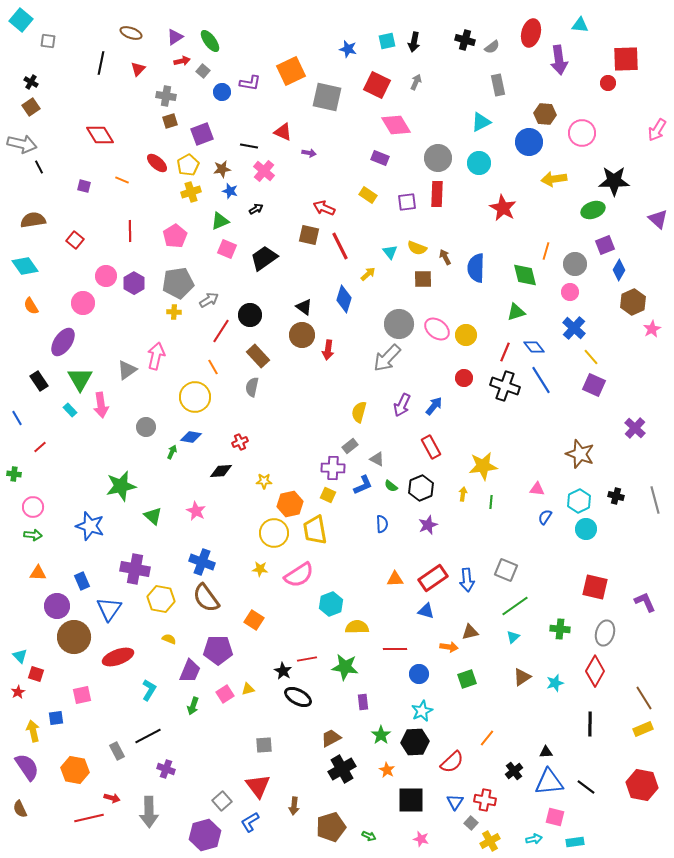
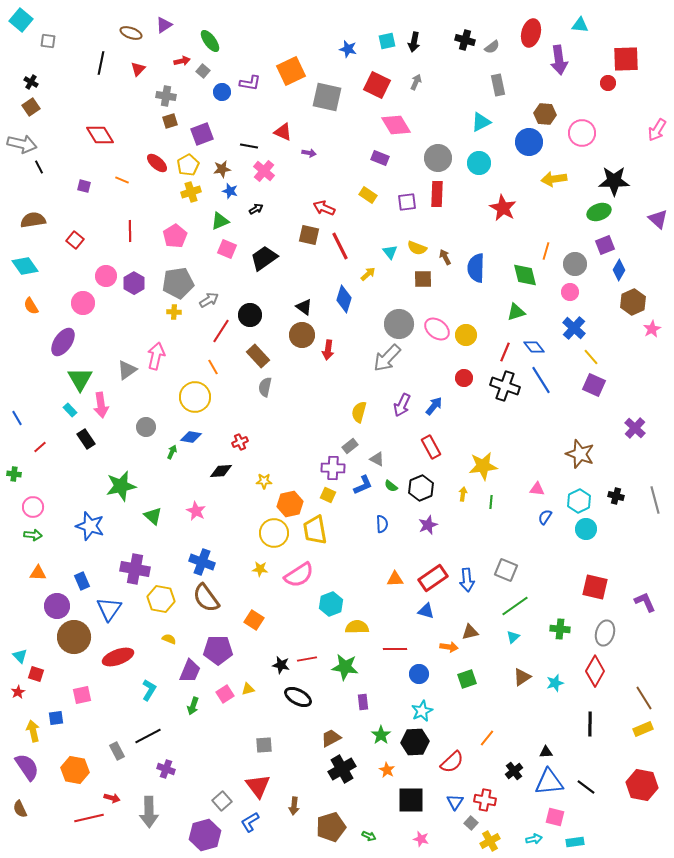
purple triangle at (175, 37): moved 11 px left, 12 px up
green ellipse at (593, 210): moved 6 px right, 2 px down
black rectangle at (39, 381): moved 47 px right, 58 px down
gray semicircle at (252, 387): moved 13 px right
black star at (283, 671): moved 2 px left, 6 px up; rotated 18 degrees counterclockwise
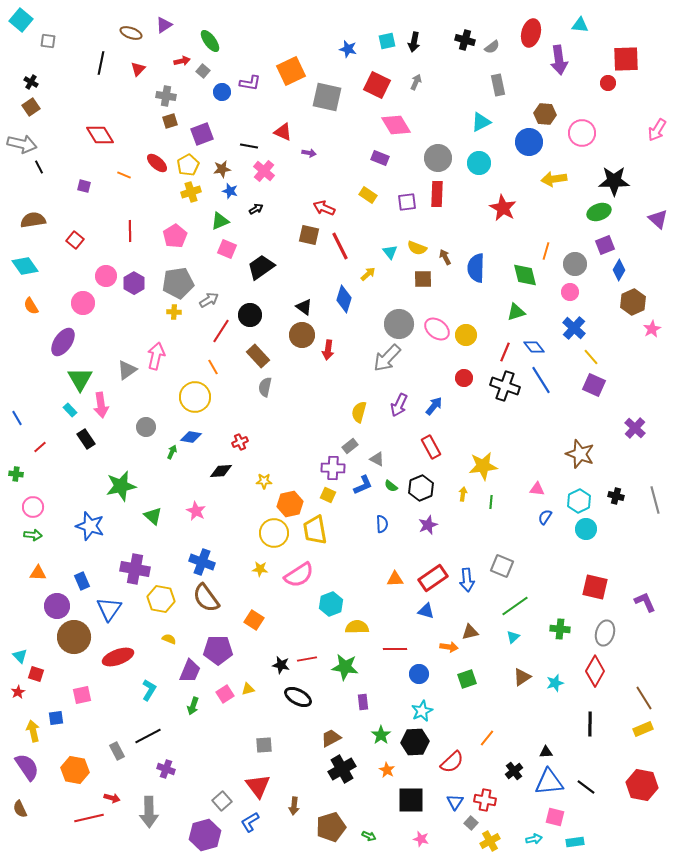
orange line at (122, 180): moved 2 px right, 5 px up
black trapezoid at (264, 258): moved 3 px left, 9 px down
purple arrow at (402, 405): moved 3 px left
green cross at (14, 474): moved 2 px right
gray square at (506, 570): moved 4 px left, 4 px up
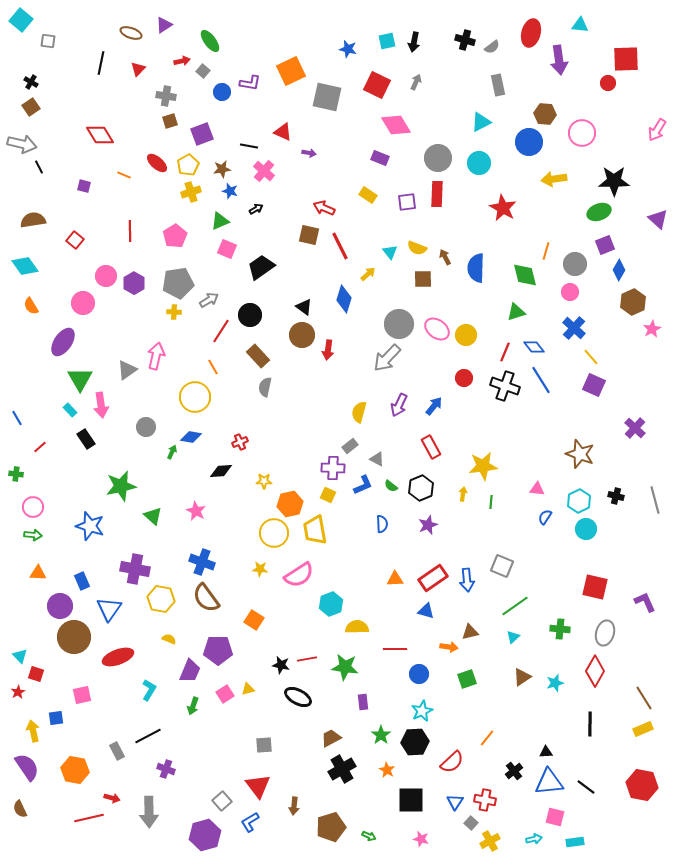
purple circle at (57, 606): moved 3 px right
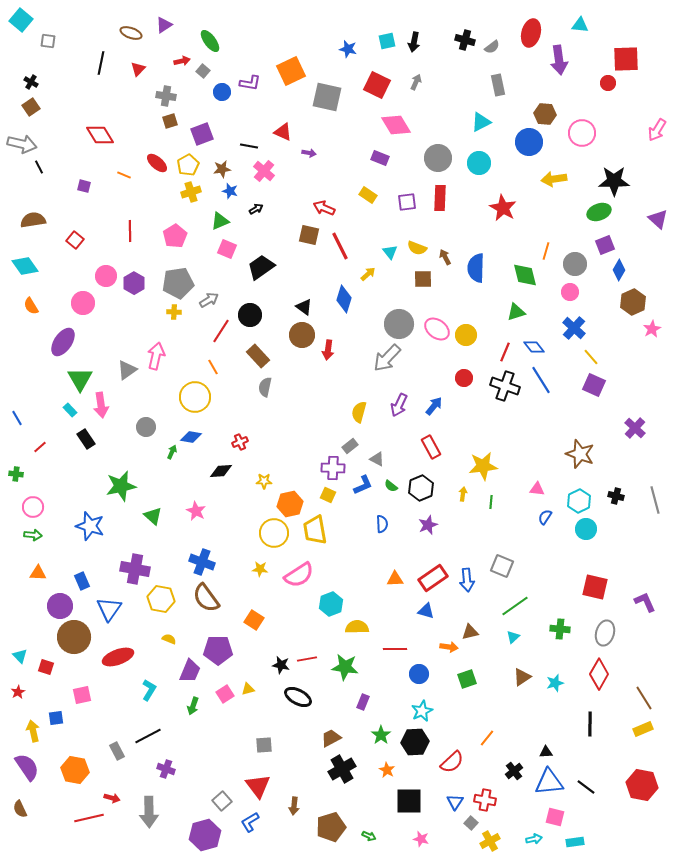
red rectangle at (437, 194): moved 3 px right, 4 px down
red diamond at (595, 671): moved 4 px right, 3 px down
red square at (36, 674): moved 10 px right, 7 px up
purple rectangle at (363, 702): rotated 28 degrees clockwise
black square at (411, 800): moved 2 px left, 1 px down
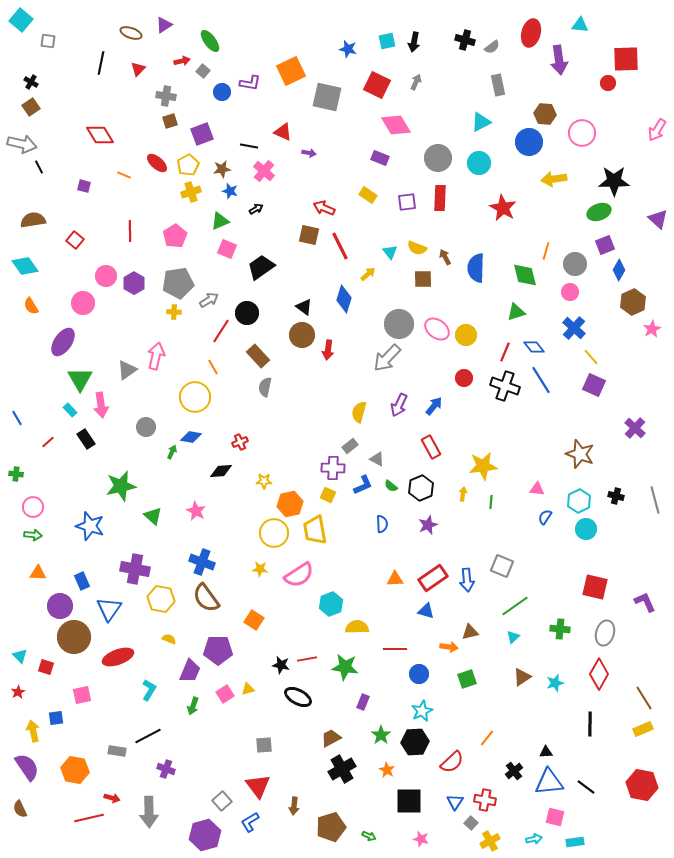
black circle at (250, 315): moved 3 px left, 2 px up
red line at (40, 447): moved 8 px right, 5 px up
gray rectangle at (117, 751): rotated 54 degrees counterclockwise
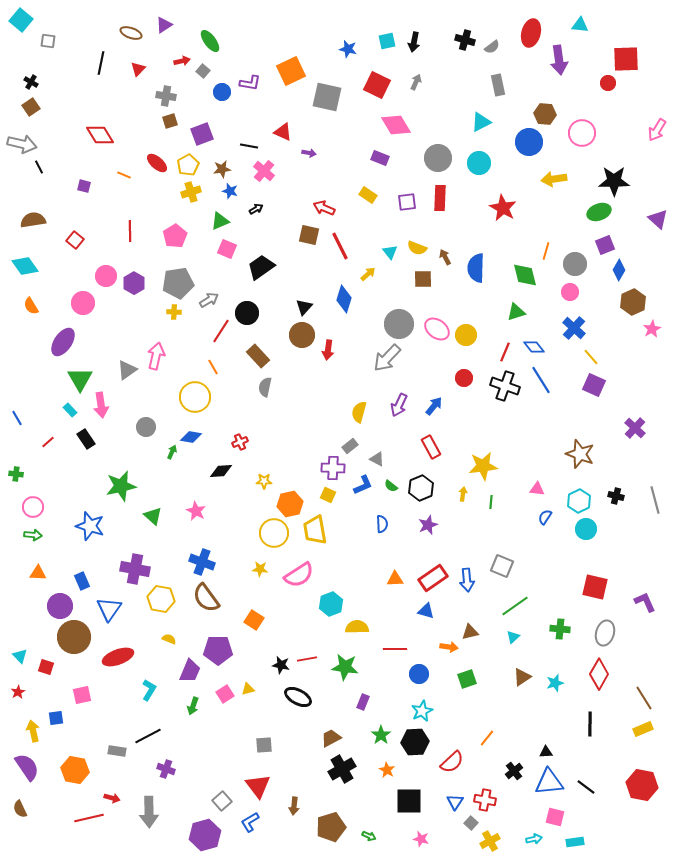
black triangle at (304, 307): rotated 36 degrees clockwise
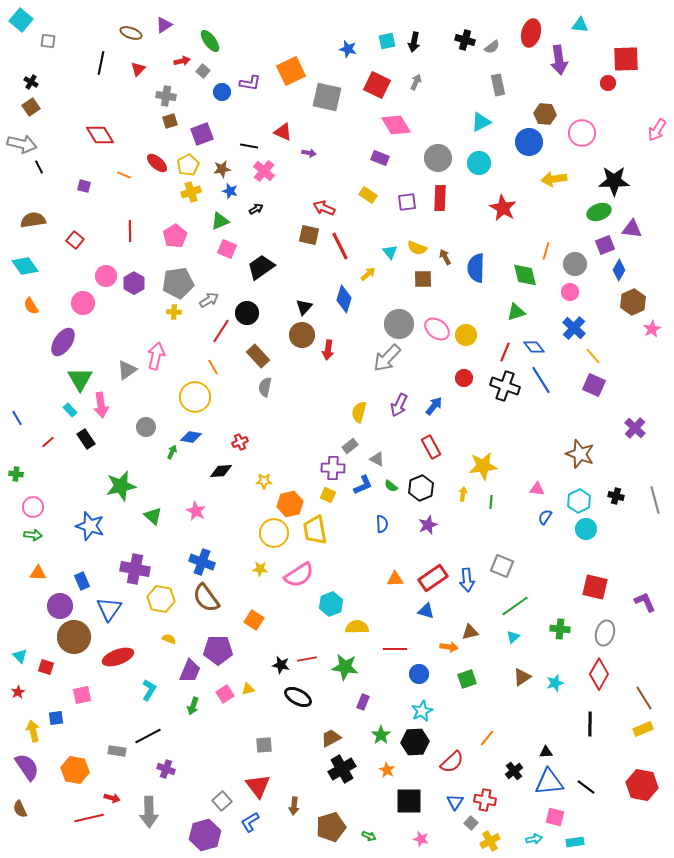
purple triangle at (658, 219): moved 26 px left, 10 px down; rotated 35 degrees counterclockwise
yellow line at (591, 357): moved 2 px right, 1 px up
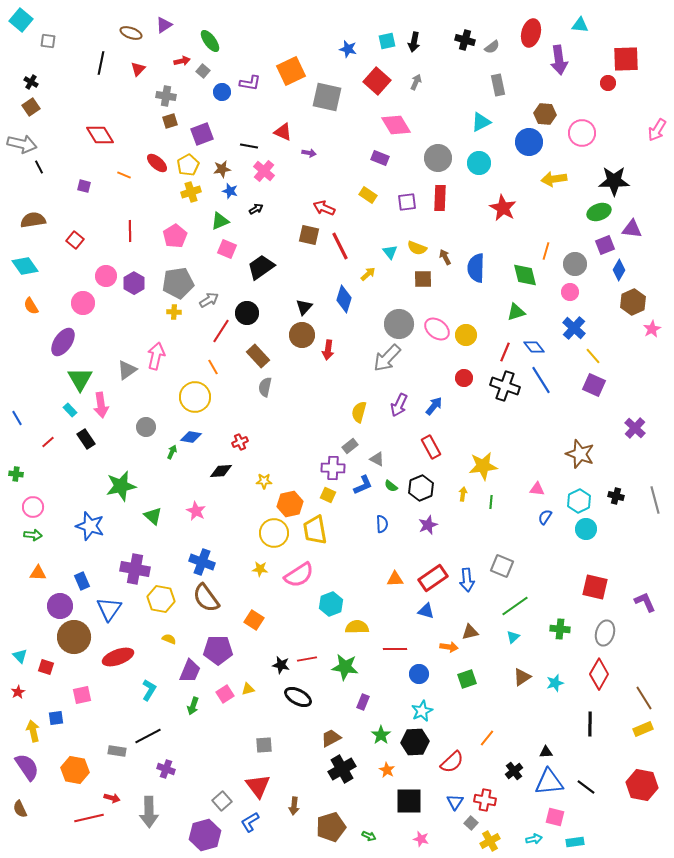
red square at (377, 85): moved 4 px up; rotated 16 degrees clockwise
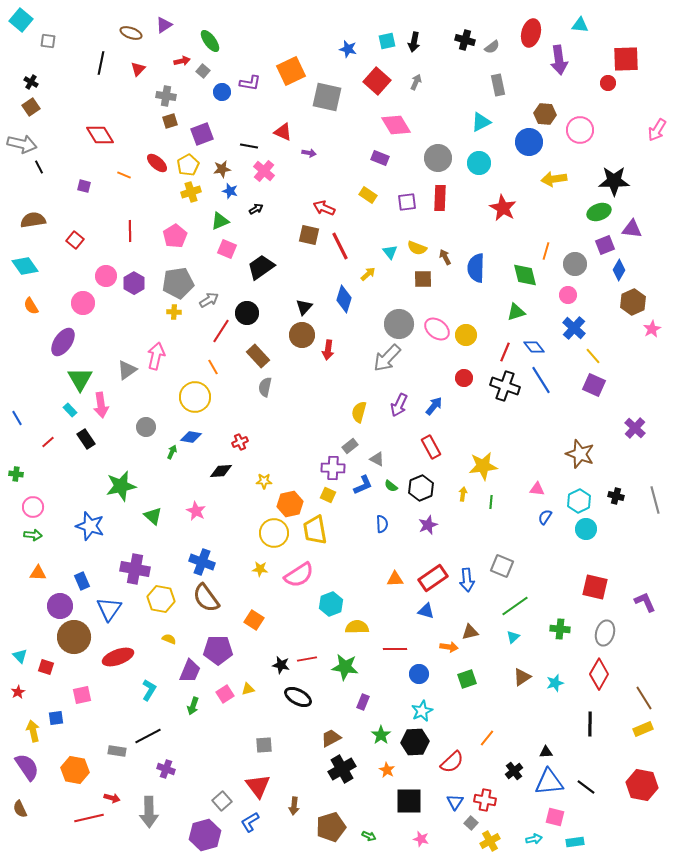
pink circle at (582, 133): moved 2 px left, 3 px up
pink circle at (570, 292): moved 2 px left, 3 px down
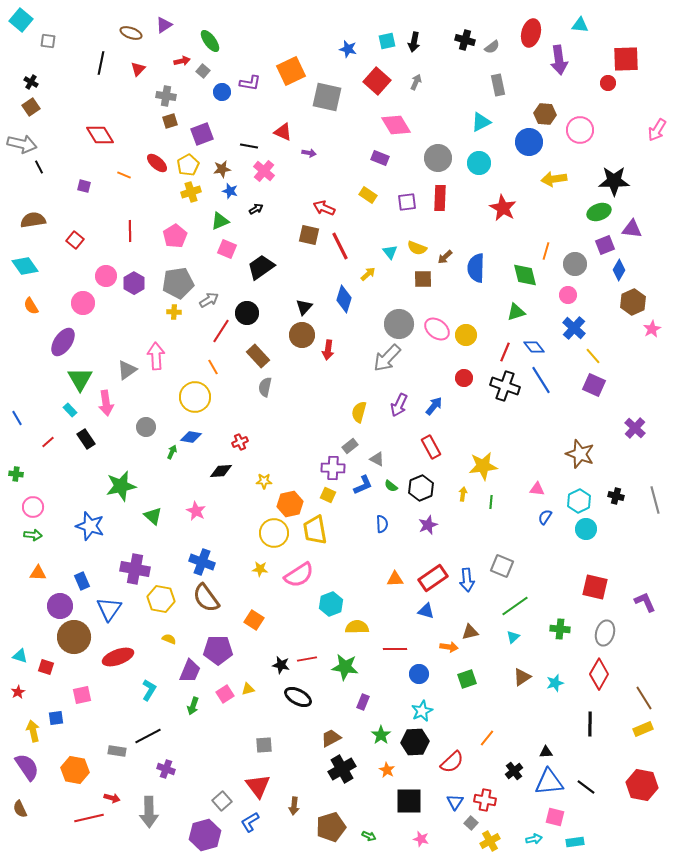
brown arrow at (445, 257): rotated 105 degrees counterclockwise
pink arrow at (156, 356): rotated 16 degrees counterclockwise
pink arrow at (101, 405): moved 5 px right, 2 px up
cyan triangle at (20, 656): rotated 28 degrees counterclockwise
